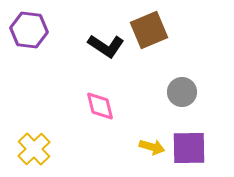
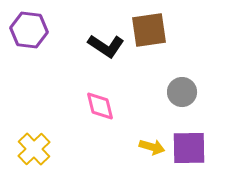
brown square: rotated 15 degrees clockwise
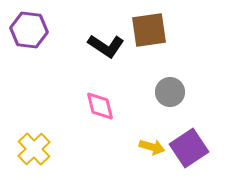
gray circle: moved 12 px left
purple square: rotated 33 degrees counterclockwise
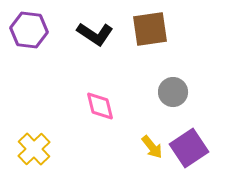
brown square: moved 1 px right, 1 px up
black L-shape: moved 11 px left, 12 px up
gray circle: moved 3 px right
yellow arrow: rotated 35 degrees clockwise
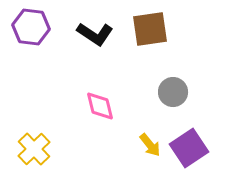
purple hexagon: moved 2 px right, 3 px up
yellow arrow: moved 2 px left, 2 px up
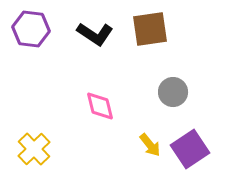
purple hexagon: moved 2 px down
purple square: moved 1 px right, 1 px down
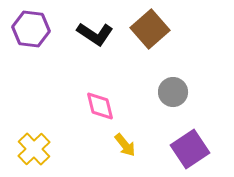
brown square: rotated 33 degrees counterclockwise
yellow arrow: moved 25 px left
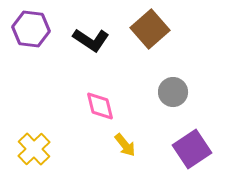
black L-shape: moved 4 px left, 6 px down
purple square: moved 2 px right
